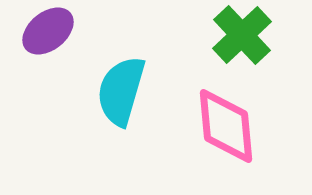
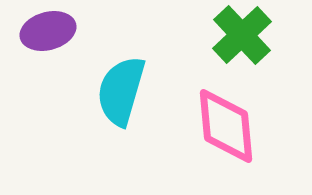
purple ellipse: rotated 24 degrees clockwise
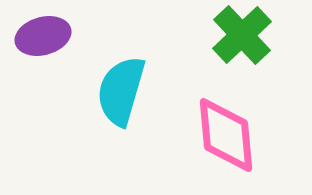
purple ellipse: moved 5 px left, 5 px down
pink diamond: moved 9 px down
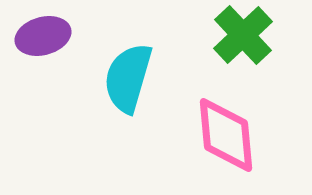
green cross: moved 1 px right
cyan semicircle: moved 7 px right, 13 px up
